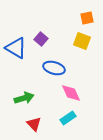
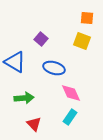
orange square: rotated 16 degrees clockwise
blue triangle: moved 1 px left, 14 px down
green arrow: rotated 12 degrees clockwise
cyan rectangle: moved 2 px right, 1 px up; rotated 21 degrees counterclockwise
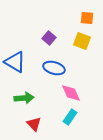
purple square: moved 8 px right, 1 px up
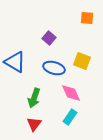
yellow square: moved 20 px down
green arrow: moved 10 px right; rotated 114 degrees clockwise
red triangle: rotated 21 degrees clockwise
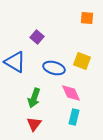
purple square: moved 12 px left, 1 px up
cyan rectangle: moved 4 px right; rotated 21 degrees counterclockwise
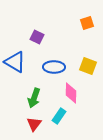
orange square: moved 5 px down; rotated 24 degrees counterclockwise
purple square: rotated 16 degrees counterclockwise
yellow square: moved 6 px right, 5 px down
blue ellipse: moved 1 px up; rotated 15 degrees counterclockwise
pink diamond: rotated 25 degrees clockwise
cyan rectangle: moved 15 px left, 1 px up; rotated 21 degrees clockwise
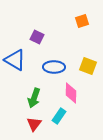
orange square: moved 5 px left, 2 px up
blue triangle: moved 2 px up
